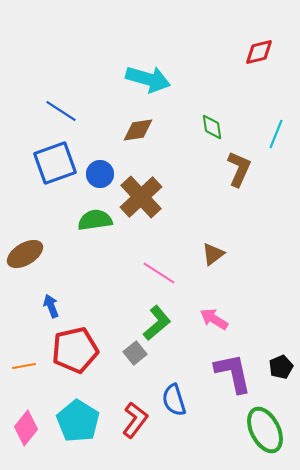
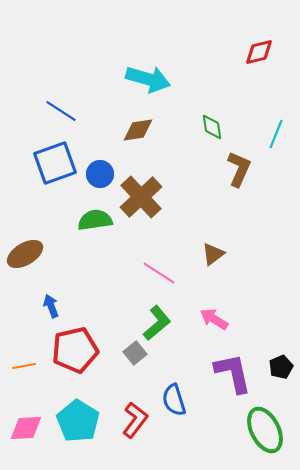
pink diamond: rotated 48 degrees clockwise
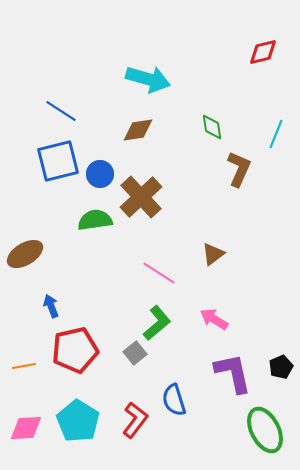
red diamond: moved 4 px right
blue square: moved 3 px right, 2 px up; rotated 6 degrees clockwise
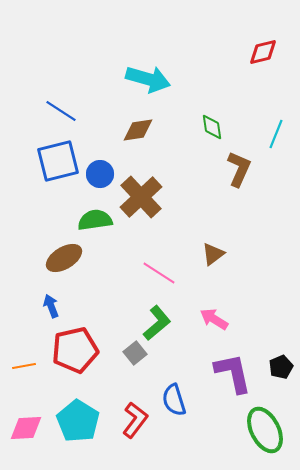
brown ellipse: moved 39 px right, 4 px down
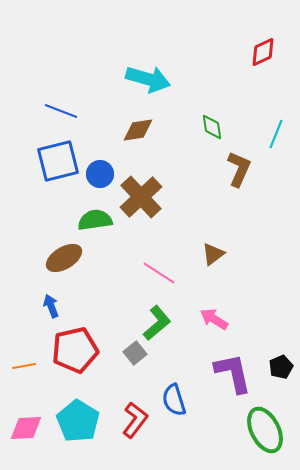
red diamond: rotated 12 degrees counterclockwise
blue line: rotated 12 degrees counterclockwise
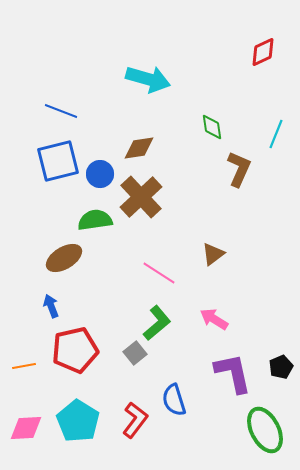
brown diamond: moved 1 px right, 18 px down
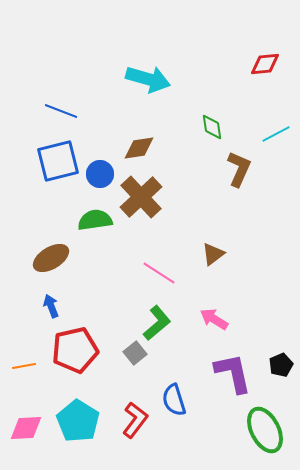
red diamond: moved 2 px right, 12 px down; rotated 20 degrees clockwise
cyan line: rotated 40 degrees clockwise
brown ellipse: moved 13 px left
black pentagon: moved 2 px up
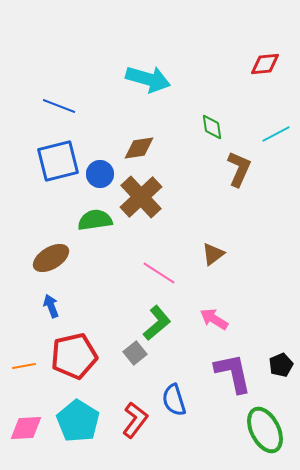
blue line: moved 2 px left, 5 px up
red pentagon: moved 1 px left, 6 px down
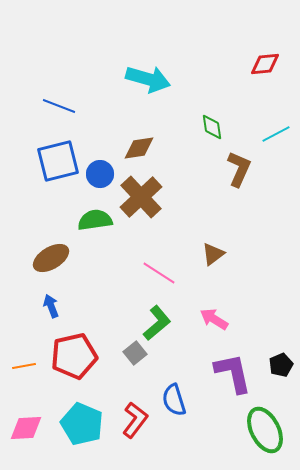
cyan pentagon: moved 4 px right, 3 px down; rotated 9 degrees counterclockwise
